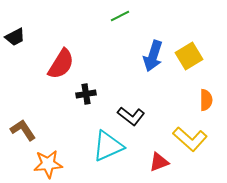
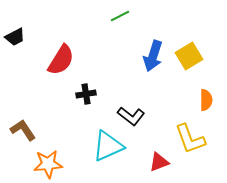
red semicircle: moved 4 px up
yellow L-shape: rotated 28 degrees clockwise
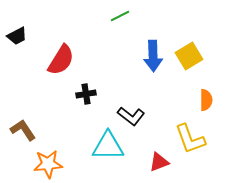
black trapezoid: moved 2 px right, 1 px up
blue arrow: rotated 20 degrees counterclockwise
cyan triangle: rotated 24 degrees clockwise
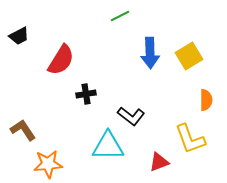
black trapezoid: moved 2 px right
blue arrow: moved 3 px left, 3 px up
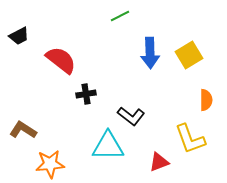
yellow square: moved 1 px up
red semicircle: rotated 84 degrees counterclockwise
brown L-shape: rotated 24 degrees counterclockwise
orange star: moved 2 px right
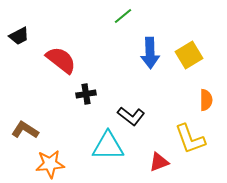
green line: moved 3 px right; rotated 12 degrees counterclockwise
brown L-shape: moved 2 px right
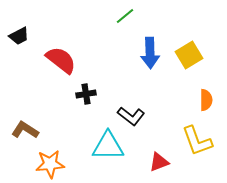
green line: moved 2 px right
yellow L-shape: moved 7 px right, 2 px down
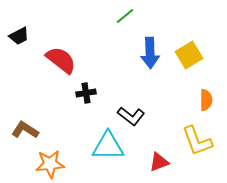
black cross: moved 1 px up
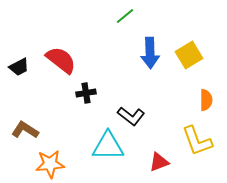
black trapezoid: moved 31 px down
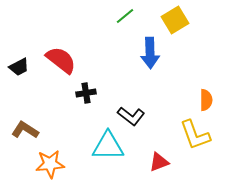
yellow square: moved 14 px left, 35 px up
yellow L-shape: moved 2 px left, 6 px up
